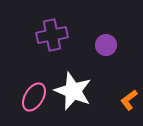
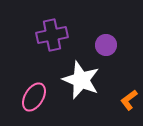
white star: moved 8 px right, 11 px up
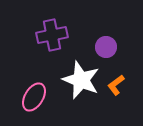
purple circle: moved 2 px down
orange L-shape: moved 13 px left, 15 px up
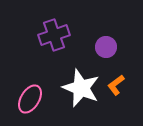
purple cross: moved 2 px right; rotated 8 degrees counterclockwise
white star: moved 8 px down
pink ellipse: moved 4 px left, 2 px down
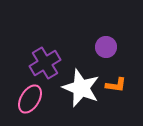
purple cross: moved 9 px left, 28 px down; rotated 12 degrees counterclockwise
orange L-shape: rotated 135 degrees counterclockwise
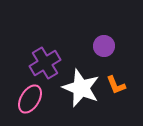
purple circle: moved 2 px left, 1 px up
orange L-shape: rotated 60 degrees clockwise
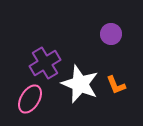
purple circle: moved 7 px right, 12 px up
white star: moved 1 px left, 4 px up
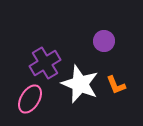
purple circle: moved 7 px left, 7 px down
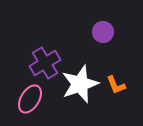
purple circle: moved 1 px left, 9 px up
white star: rotated 30 degrees clockwise
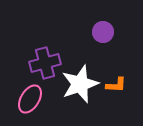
purple cross: rotated 16 degrees clockwise
orange L-shape: rotated 65 degrees counterclockwise
